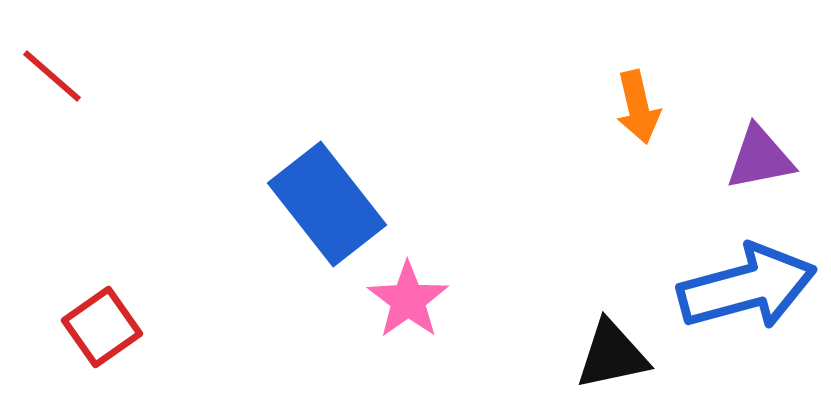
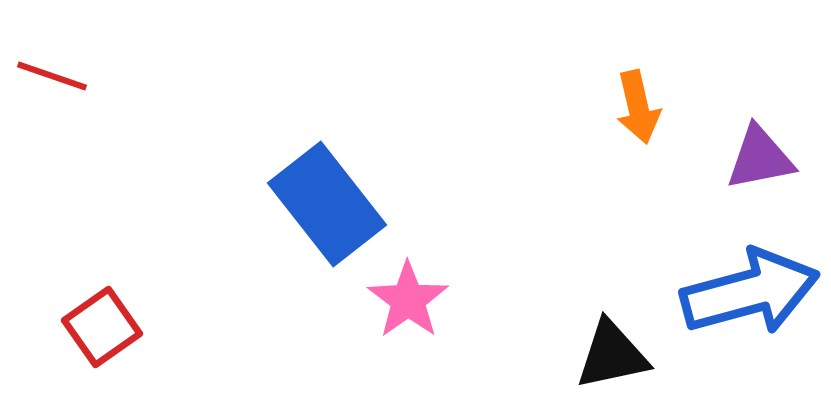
red line: rotated 22 degrees counterclockwise
blue arrow: moved 3 px right, 5 px down
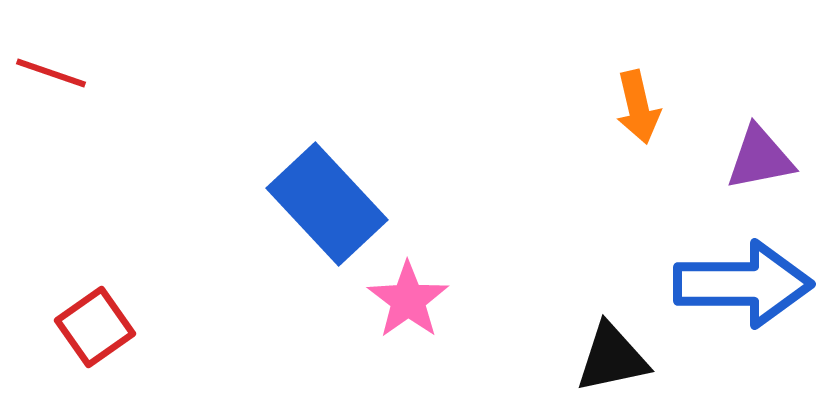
red line: moved 1 px left, 3 px up
blue rectangle: rotated 5 degrees counterclockwise
blue arrow: moved 7 px left, 8 px up; rotated 15 degrees clockwise
red square: moved 7 px left
black triangle: moved 3 px down
